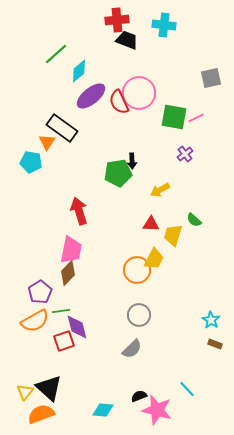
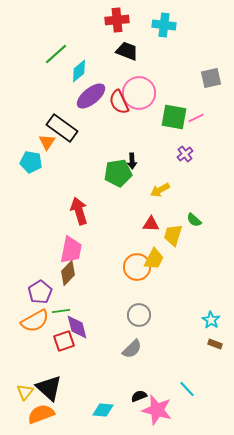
black trapezoid at (127, 40): moved 11 px down
orange circle at (137, 270): moved 3 px up
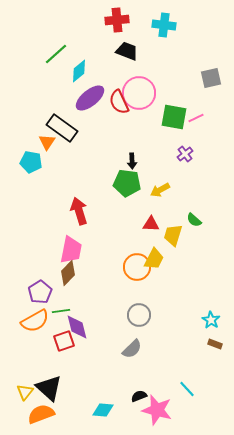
purple ellipse at (91, 96): moved 1 px left, 2 px down
green pentagon at (118, 173): moved 9 px right, 10 px down; rotated 16 degrees clockwise
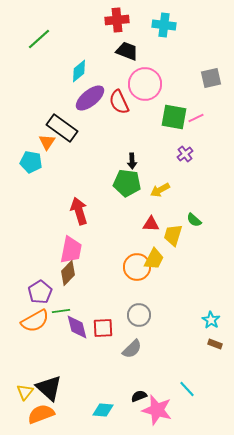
green line at (56, 54): moved 17 px left, 15 px up
pink circle at (139, 93): moved 6 px right, 9 px up
red square at (64, 341): moved 39 px right, 13 px up; rotated 15 degrees clockwise
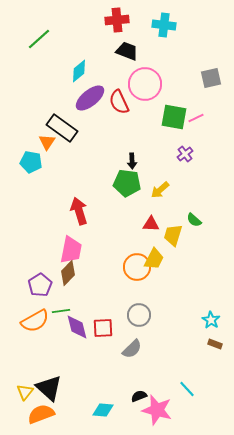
yellow arrow at (160, 190): rotated 12 degrees counterclockwise
purple pentagon at (40, 292): moved 7 px up
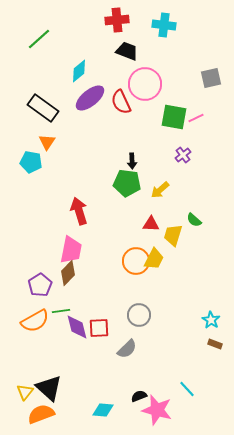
red semicircle at (119, 102): moved 2 px right
black rectangle at (62, 128): moved 19 px left, 20 px up
purple cross at (185, 154): moved 2 px left, 1 px down
orange circle at (137, 267): moved 1 px left, 6 px up
red square at (103, 328): moved 4 px left
gray semicircle at (132, 349): moved 5 px left
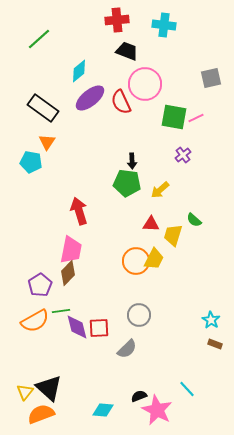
pink star at (157, 410): rotated 12 degrees clockwise
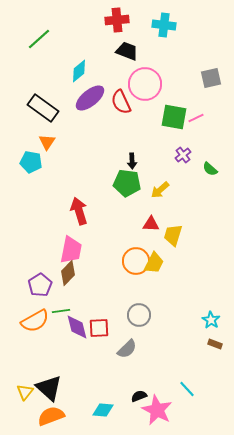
green semicircle at (194, 220): moved 16 px right, 51 px up
yellow trapezoid at (154, 259): moved 4 px down
orange semicircle at (41, 414): moved 10 px right, 2 px down
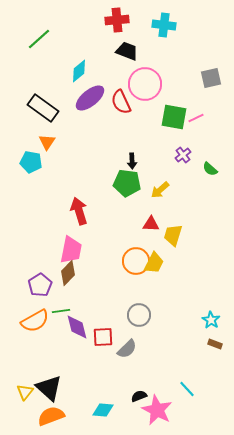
red square at (99, 328): moved 4 px right, 9 px down
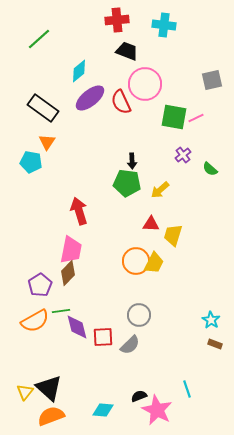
gray square at (211, 78): moved 1 px right, 2 px down
gray semicircle at (127, 349): moved 3 px right, 4 px up
cyan line at (187, 389): rotated 24 degrees clockwise
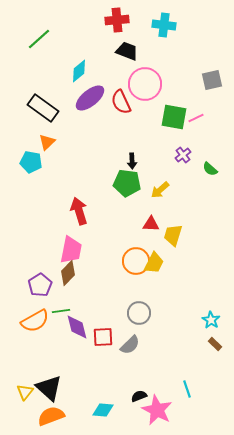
orange triangle at (47, 142): rotated 12 degrees clockwise
gray circle at (139, 315): moved 2 px up
brown rectangle at (215, 344): rotated 24 degrees clockwise
